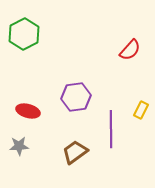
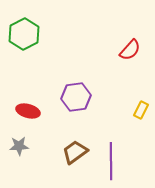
purple line: moved 32 px down
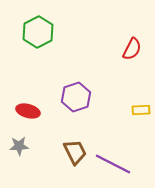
green hexagon: moved 14 px right, 2 px up
red semicircle: moved 2 px right, 1 px up; rotated 15 degrees counterclockwise
purple hexagon: rotated 12 degrees counterclockwise
yellow rectangle: rotated 60 degrees clockwise
brown trapezoid: rotated 100 degrees clockwise
purple line: moved 2 px right, 3 px down; rotated 63 degrees counterclockwise
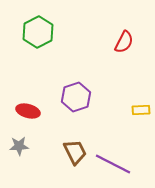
red semicircle: moved 8 px left, 7 px up
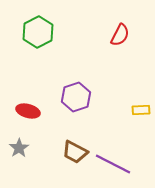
red semicircle: moved 4 px left, 7 px up
gray star: moved 2 px down; rotated 30 degrees counterclockwise
brown trapezoid: rotated 144 degrees clockwise
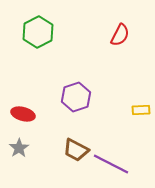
red ellipse: moved 5 px left, 3 px down
brown trapezoid: moved 1 px right, 2 px up
purple line: moved 2 px left
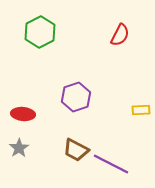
green hexagon: moved 2 px right
red ellipse: rotated 10 degrees counterclockwise
